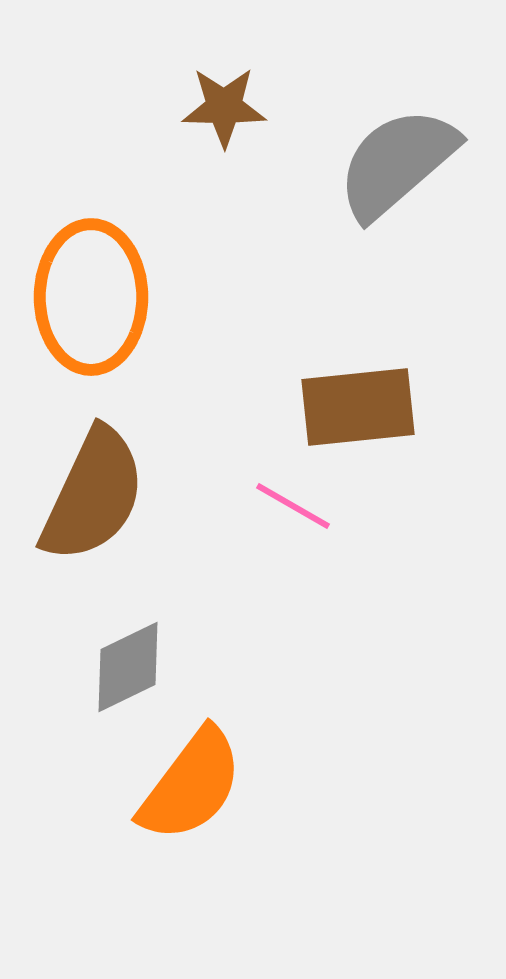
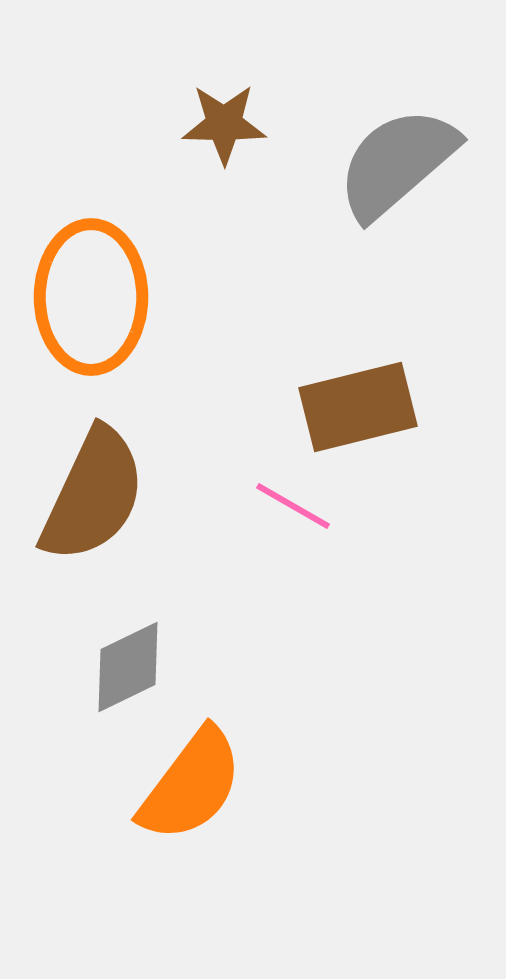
brown star: moved 17 px down
brown rectangle: rotated 8 degrees counterclockwise
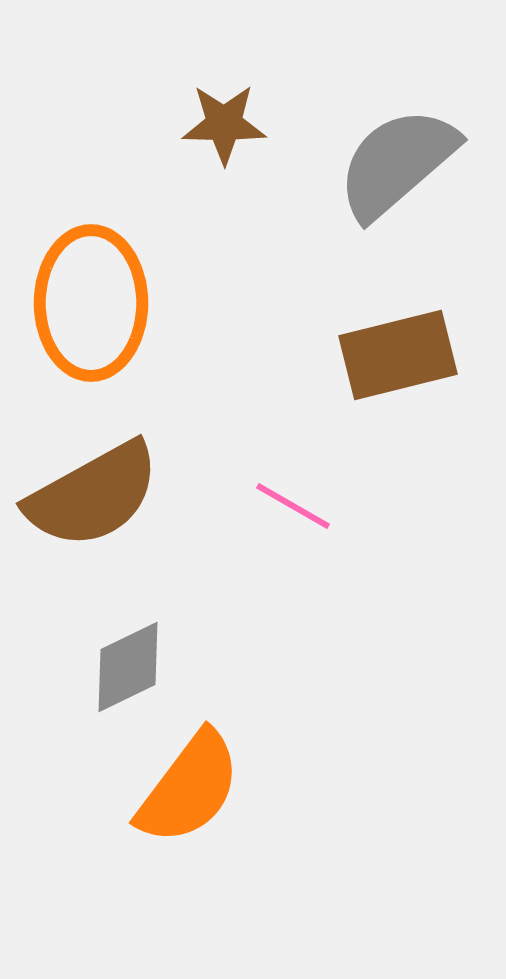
orange ellipse: moved 6 px down
brown rectangle: moved 40 px right, 52 px up
brown semicircle: rotated 36 degrees clockwise
orange semicircle: moved 2 px left, 3 px down
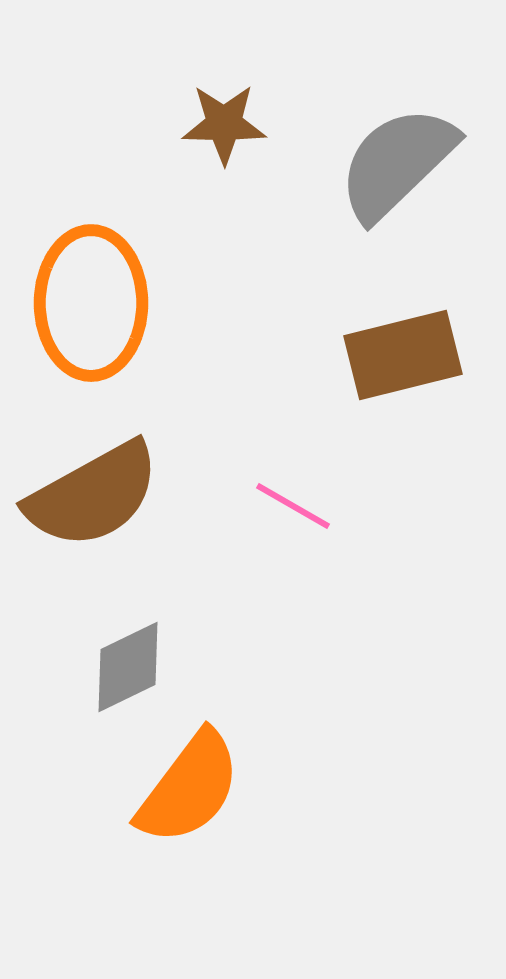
gray semicircle: rotated 3 degrees counterclockwise
brown rectangle: moved 5 px right
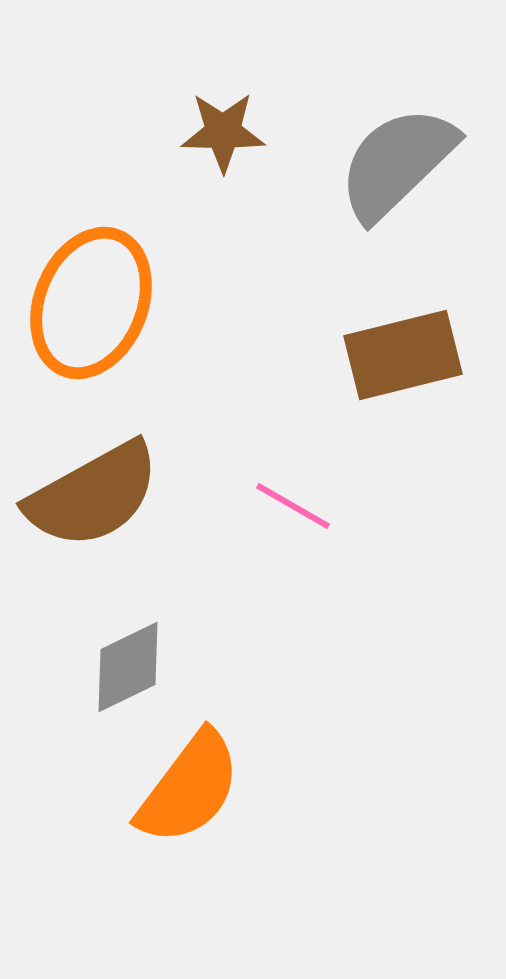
brown star: moved 1 px left, 8 px down
orange ellipse: rotated 22 degrees clockwise
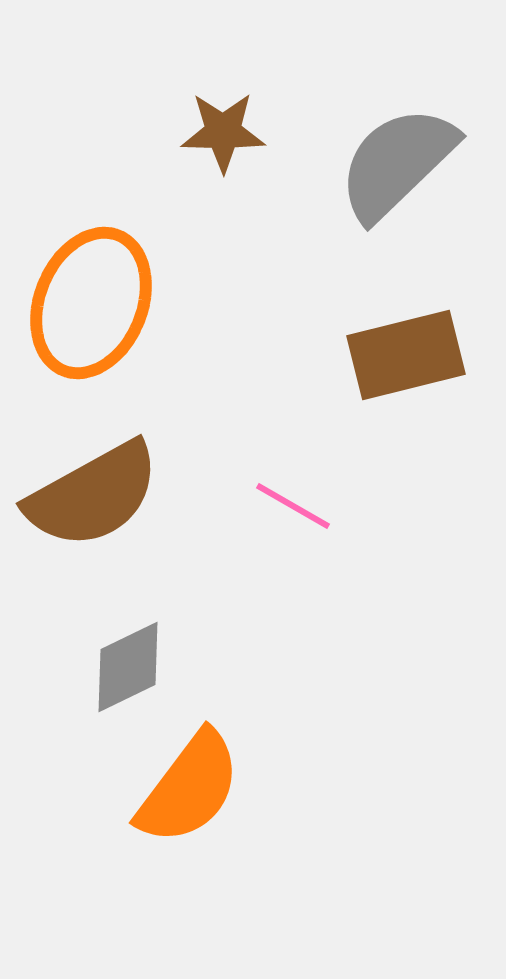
brown rectangle: moved 3 px right
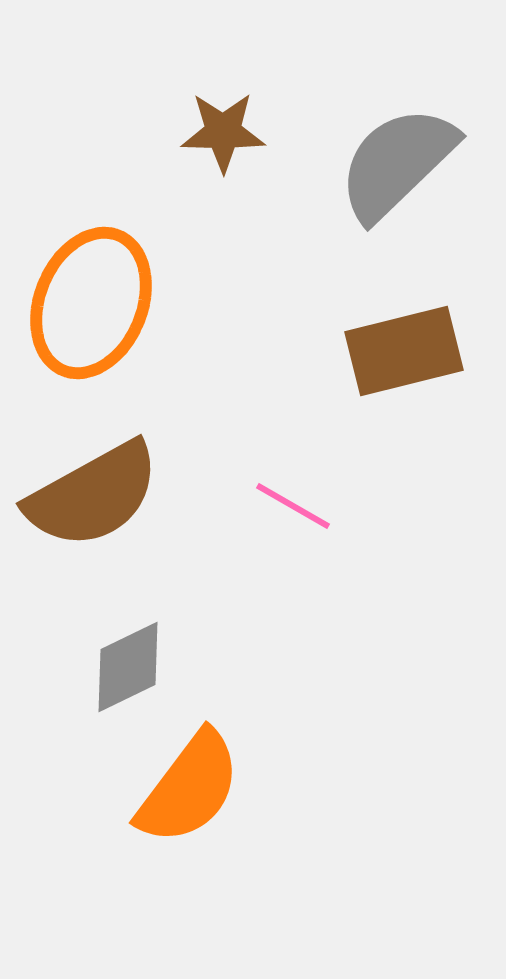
brown rectangle: moved 2 px left, 4 px up
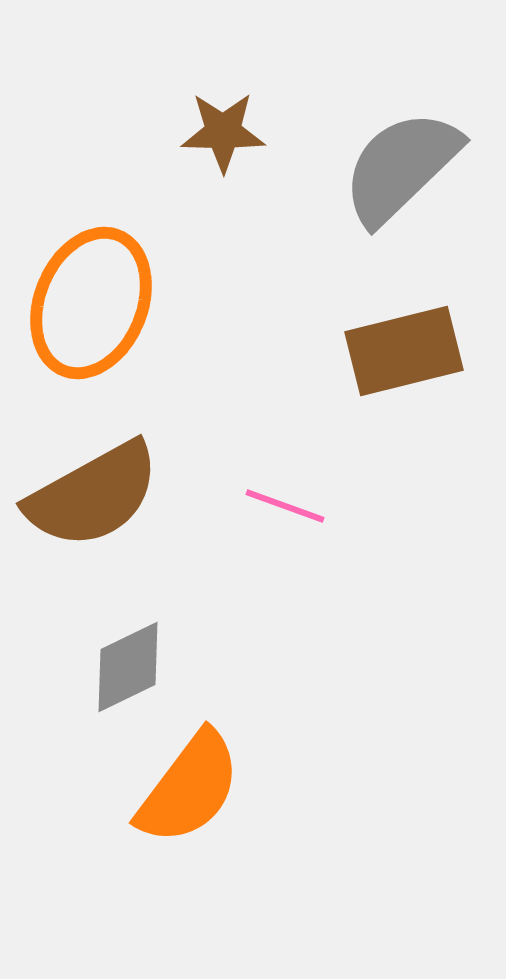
gray semicircle: moved 4 px right, 4 px down
pink line: moved 8 px left; rotated 10 degrees counterclockwise
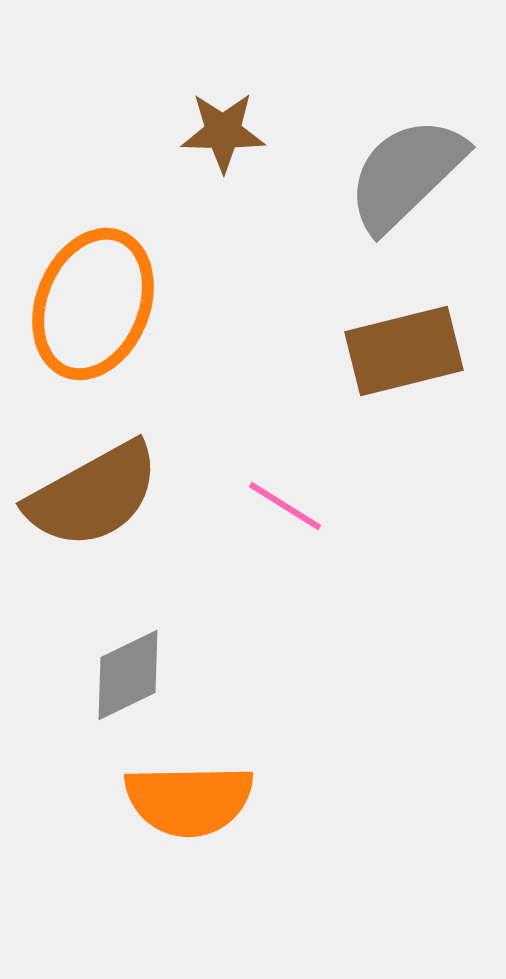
gray semicircle: moved 5 px right, 7 px down
orange ellipse: moved 2 px right, 1 px down
pink line: rotated 12 degrees clockwise
gray diamond: moved 8 px down
orange semicircle: moved 12 px down; rotated 52 degrees clockwise
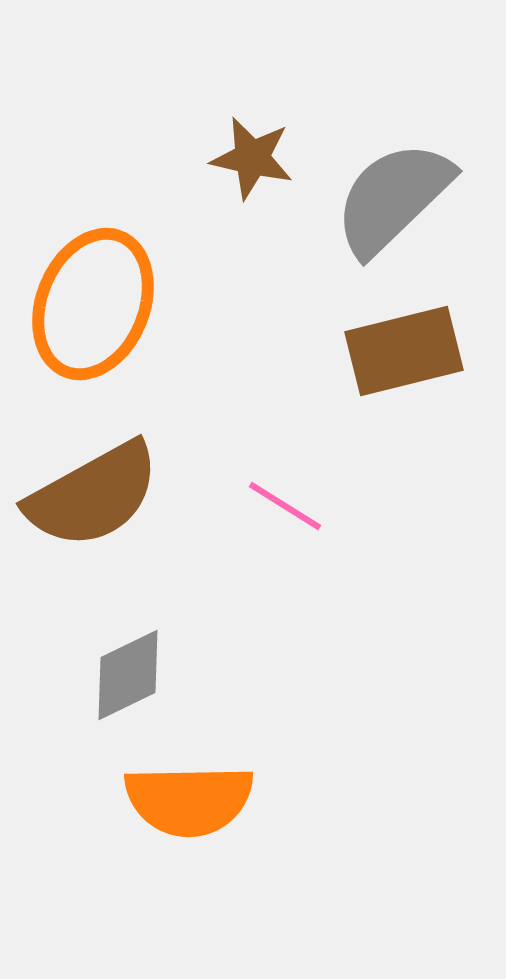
brown star: moved 29 px right, 26 px down; rotated 12 degrees clockwise
gray semicircle: moved 13 px left, 24 px down
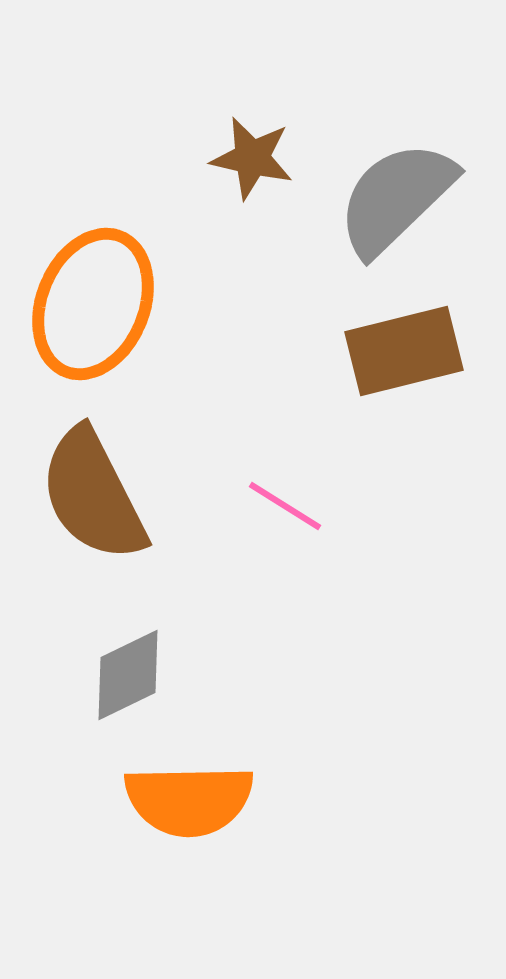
gray semicircle: moved 3 px right
brown semicircle: rotated 92 degrees clockwise
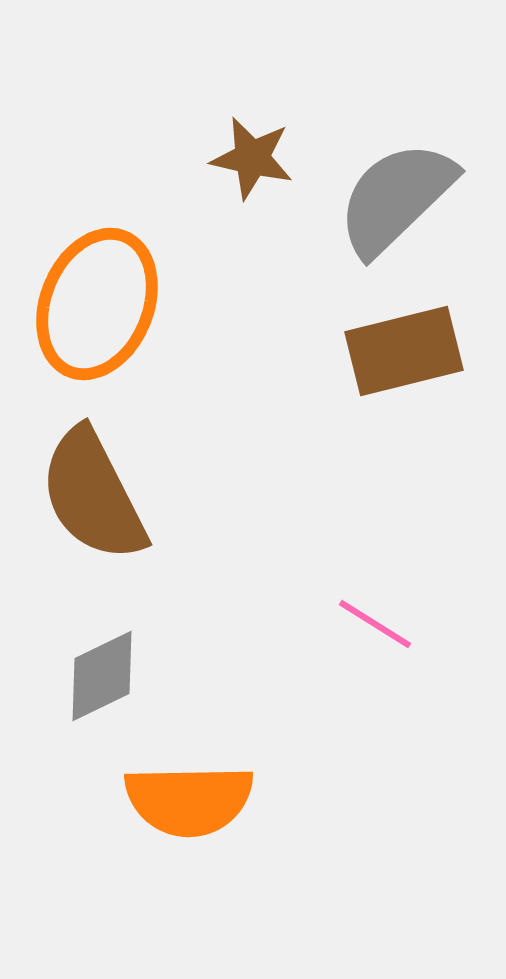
orange ellipse: moved 4 px right
pink line: moved 90 px right, 118 px down
gray diamond: moved 26 px left, 1 px down
